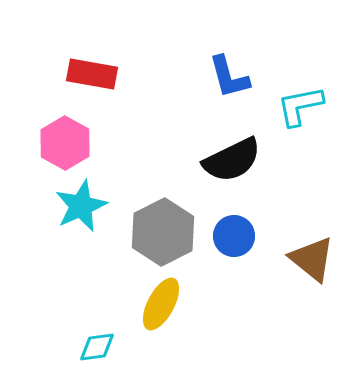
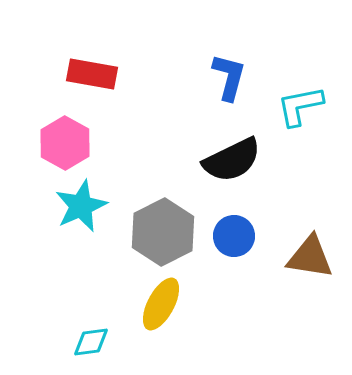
blue L-shape: rotated 150 degrees counterclockwise
brown triangle: moved 2 px left, 2 px up; rotated 30 degrees counterclockwise
cyan diamond: moved 6 px left, 5 px up
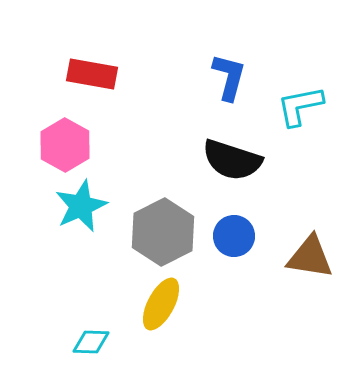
pink hexagon: moved 2 px down
black semicircle: rotated 44 degrees clockwise
cyan diamond: rotated 9 degrees clockwise
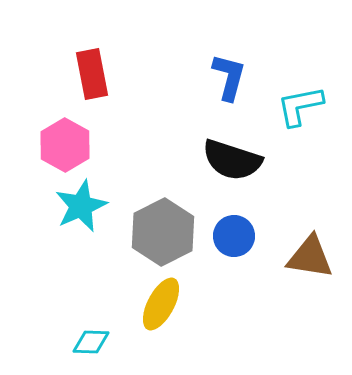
red rectangle: rotated 69 degrees clockwise
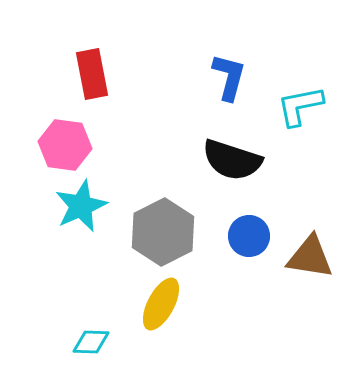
pink hexagon: rotated 21 degrees counterclockwise
blue circle: moved 15 px right
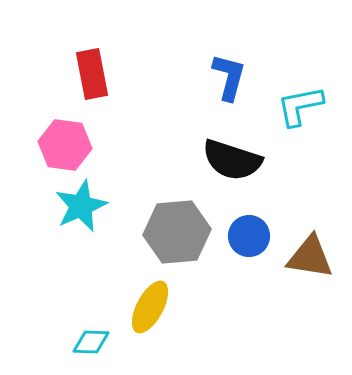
gray hexagon: moved 14 px right; rotated 22 degrees clockwise
yellow ellipse: moved 11 px left, 3 px down
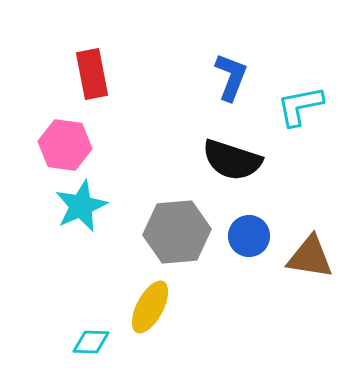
blue L-shape: moved 2 px right; rotated 6 degrees clockwise
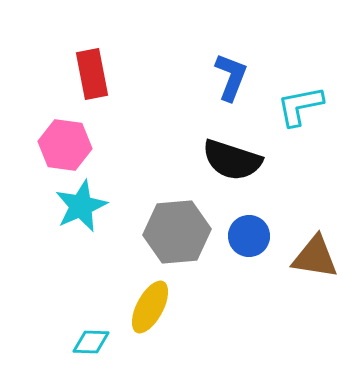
brown triangle: moved 5 px right
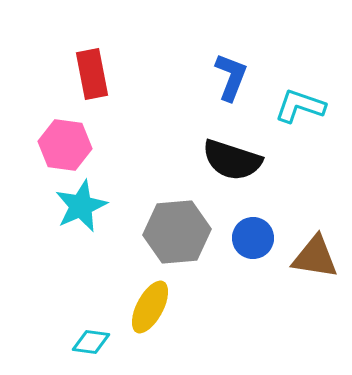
cyan L-shape: rotated 30 degrees clockwise
blue circle: moved 4 px right, 2 px down
cyan diamond: rotated 6 degrees clockwise
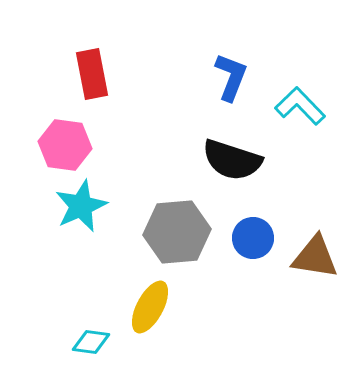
cyan L-shape: rotated 27 degrees clockwise
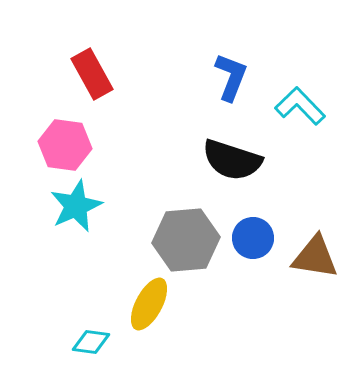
red rectangle: rotated 18 degrees counterclockwise
cyan star: moved 5 px left
gray hexagon: moved 9 px right, 8 px down
yellow ellipse: moved 1 px left, 3 px up
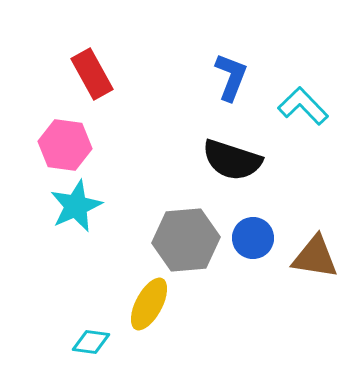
cyan L-shape: moved 3 px right
